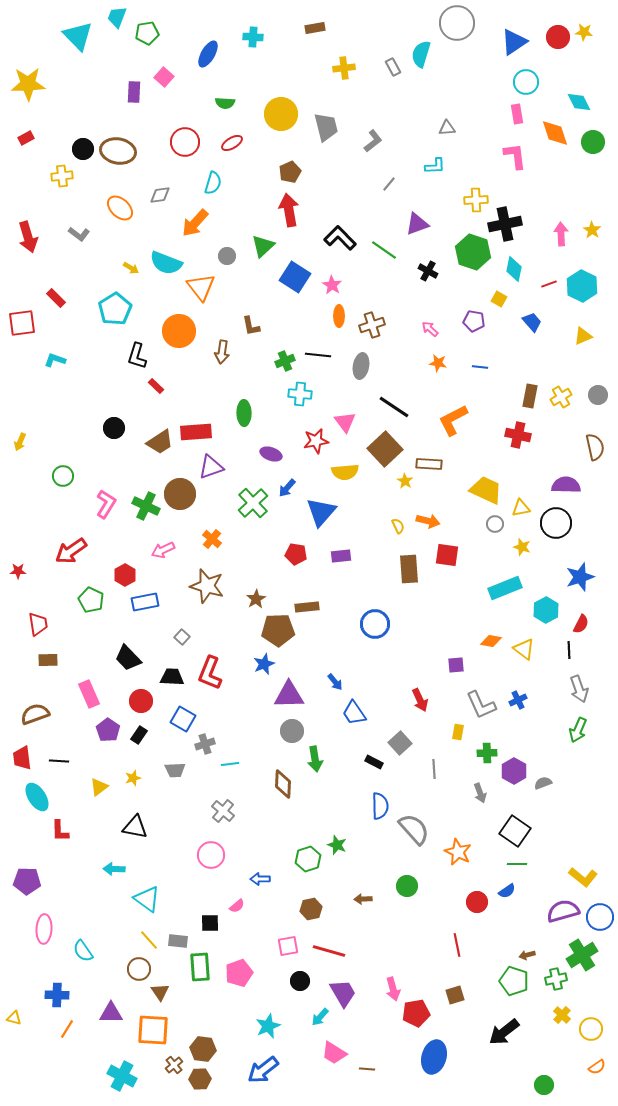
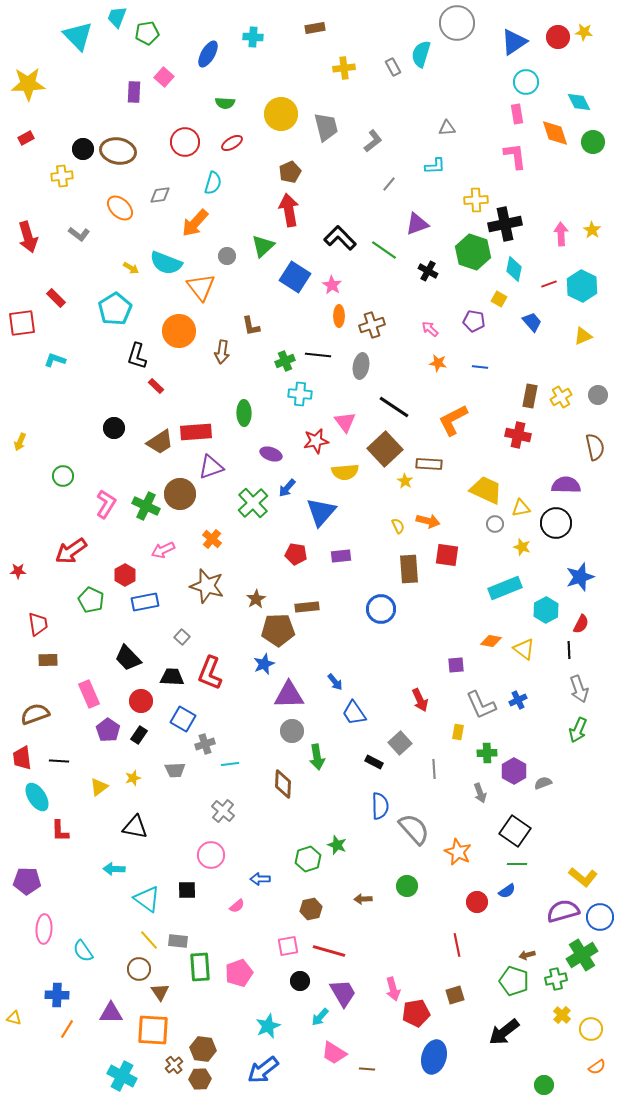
blue circle at (375, 624): moved 6 px right, 15 px up
green arrow at (315, 759): moved 2 px right, 2 px up
black square at (210, 923): moved 23 px left, 33 px up
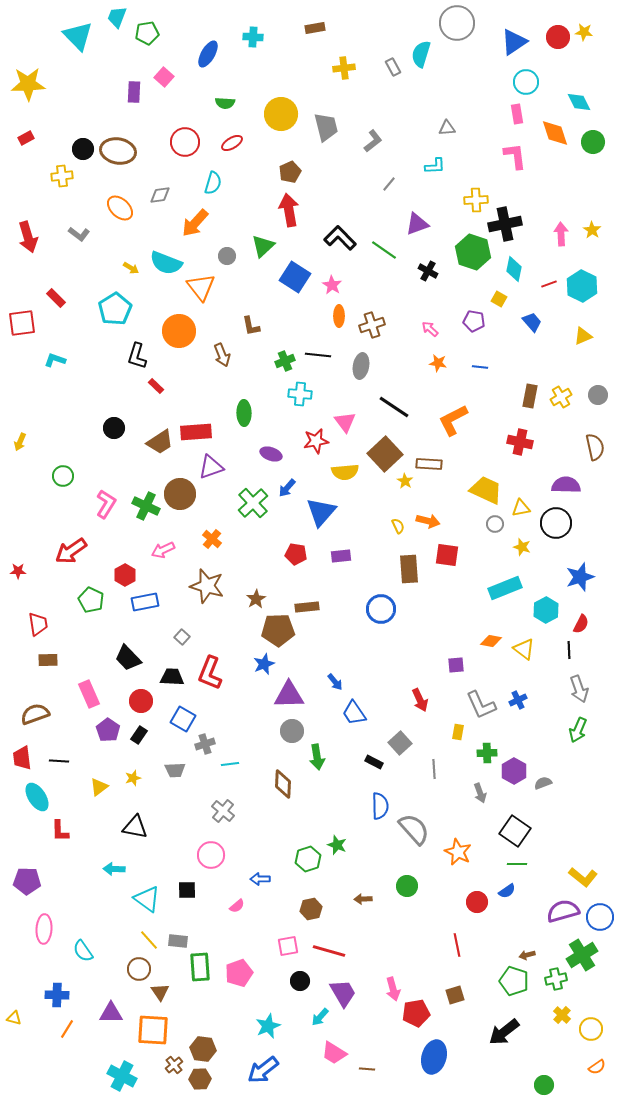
brown arrow at (222, 352): moved 3 px down; rotated 30 degrees counterclockwise
red cross at (518, 435): moved 2 px right, 7 px down
brown square at (385, 449): moved 5 px down
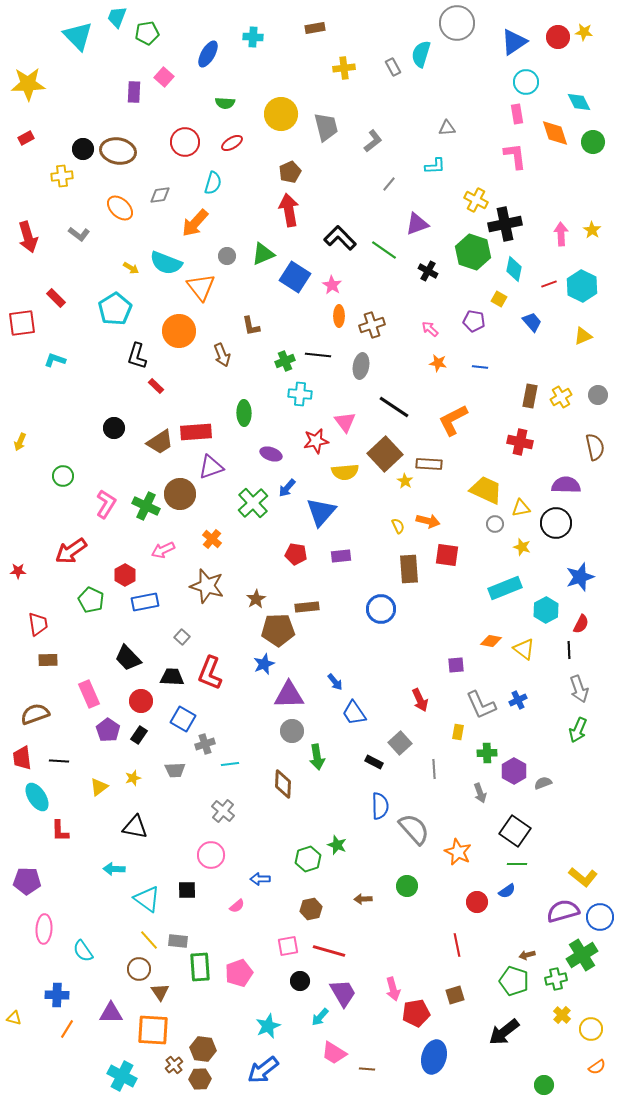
yellow cross at (476, 200): rotated 30 degrees clockwise
green triangle at (263, 246): moved 8 px down; rotated 20 degrees clockwise
